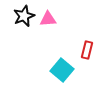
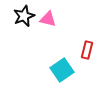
pink triangle: rotated 18 degrees clockwise
cyan square: rotated 15 degrees clockwise
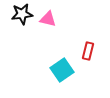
black star: moved 2 px left, 2 px up; rotated 15 degrees clockwise
red rectangle: moved 1 px right, 1 px down
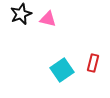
black star: moved 1 px left; rotated 15 degrees counterclockwise
red rectangle: moved 5 px right, 12 px down
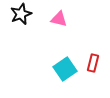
pink triangle: moved 11 px right
cyan square: moved 3 px right, 1 px up
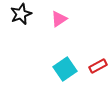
pink triangle: rotated 48 degrees counterclockwise
red rectangle: moved 5 px right, 3 px down; rotated 48 degrees clockwise
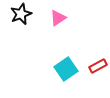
pink triangle: moved 1 px left, 1 px up
cyan square: moved 1 px right
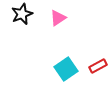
black star: moved 1 px right
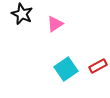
black star: rotated 25 degrees counterclockwise
pink triangle: moved 3 px left, 6 px down
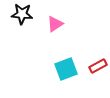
black star: rotated 20 degrees counterclockwise
cyan square: rotated 15 degrees clockwise
